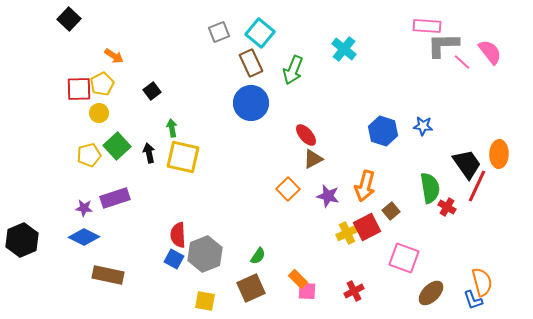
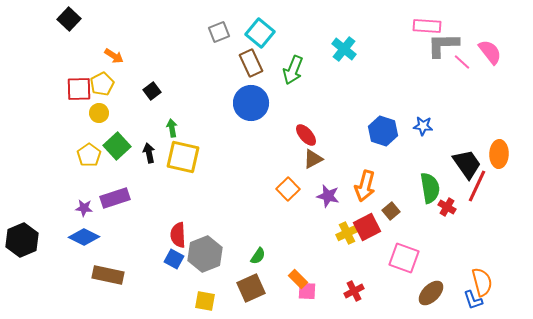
yellow pentagon at (89, 155): rotated 20 degrees counterclockwise
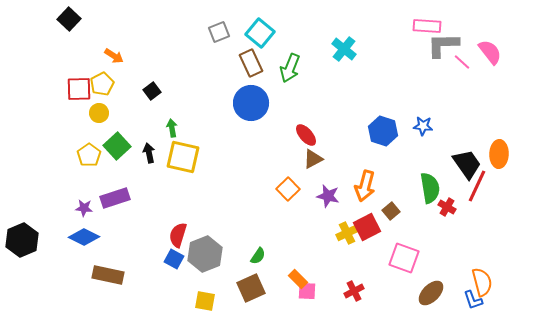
green arrow at (293, 70): moved 3 px left, 2 px up
red semicircle at (178, 235): rotated 20 degrees clockwise
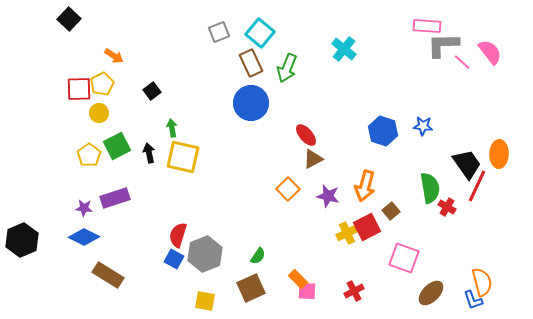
green arrow at (290, 68): moved 3 px left
green square at (117, 146): rotated 16 degrees clockwise
brown rectangle at (108, 275): rotated 20 degrees clockwise
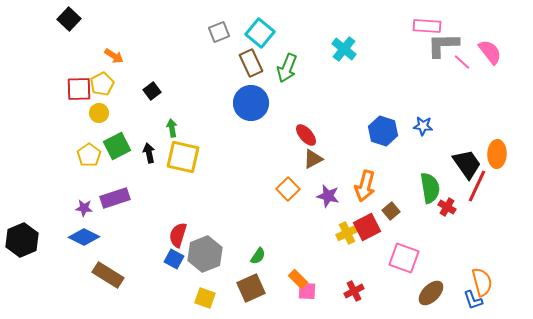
orange ellipse at (499, 154): moved 2 px left
yellow square at (205, 301): moved 3 px up; rotated 10 degrees clockwise
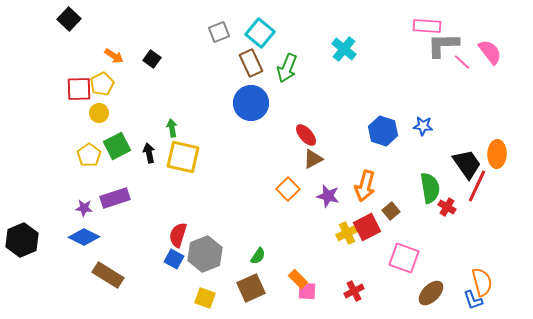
black square at (152, 91): moved 32 px up; rotated 18 degrees counterclockwise
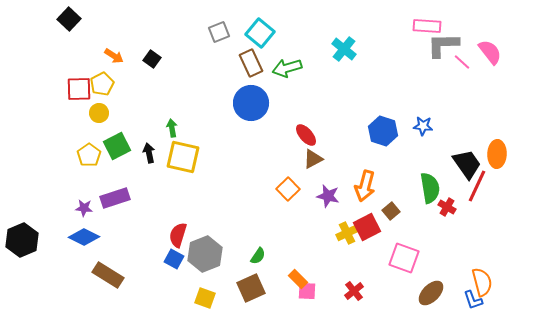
green arrow at (287, 68): rotated 52 degrees clockwise
red cross at (354, 291): rotated 12 degrees counterclockwise
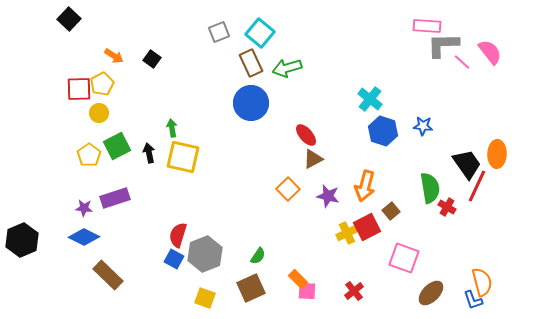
cyan cross at (344, 49): moved 26 px right, 50 px down
brown rectangle at (108, 275): rotated 12 degrees clockwise
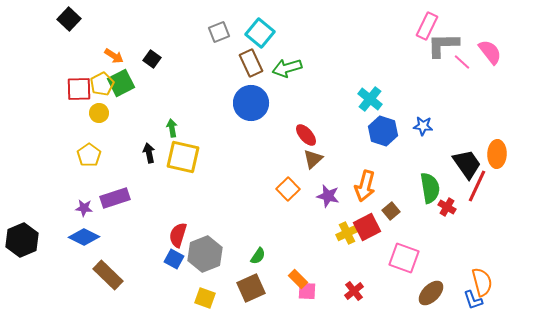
pink rectangle at (427, 26): rotated 68 degrees counterclockwise
green square at (117, 146): moved 4 px right, 63 px up
brown triangle at (313, 159): rotated 15 degrees counterclockwise
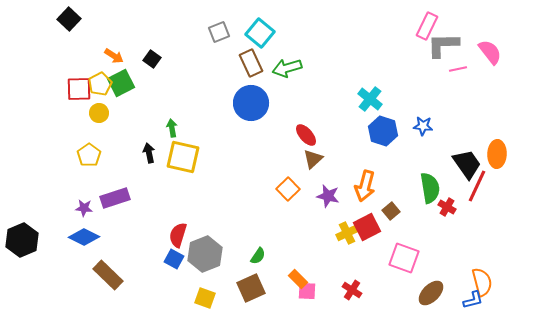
pink line at (462, 62): moved 4 px left, 7 px down; rotated 54 degrees counterclockwise
yellow pentagon at (102, 84): moved 2 px left
red cross at (354, 291): moved 2 px left, 1 px up; rotated 18 degrees counterclockwise
blue L-shape at (473, 300): rotated 85 degrees counterclockwise
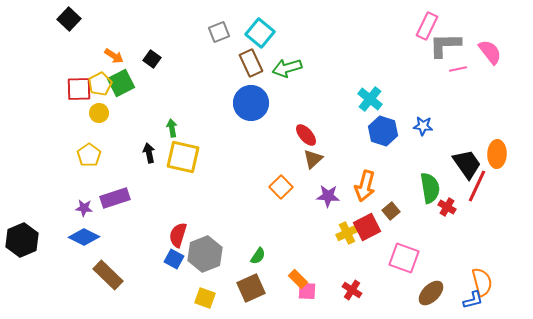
gray L-shape at (443, 45): moved 2 px right
orange square at (288, 189): moved 7 px left, 2 px up
purple star at (328, 196): rotated 10 degrees counterclockwise
